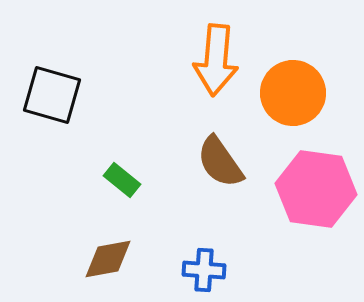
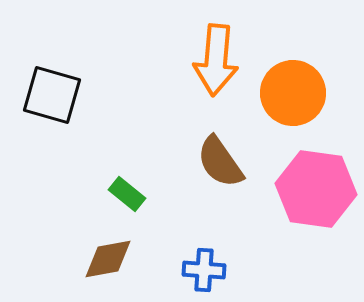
green rectangle: moved 5 px right, 14 px down
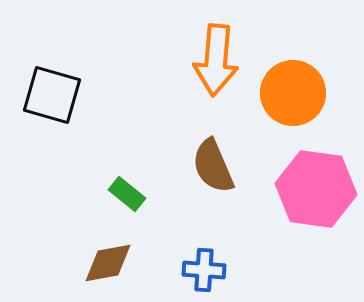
brown semicircle: moved 7 px left, 4 px down; rotated 12 degrees clockwise
brown diamond: moved 4 px down
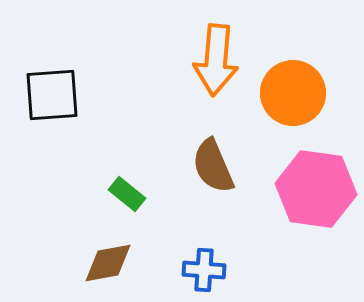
black square: rotated 20 degrees counterclockwise
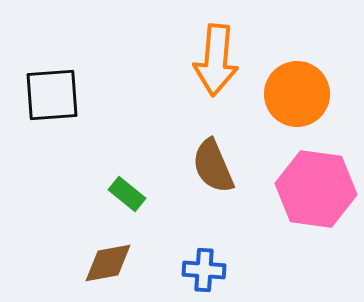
orange circle: moved 4 px right, 1 px down
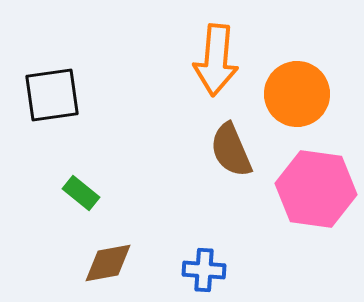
black square: rotated 4 degrees counterclockwise
brown semicircle: moved 18 px right, 16 px up
green rectangle: moved 46 px left, 1 px up
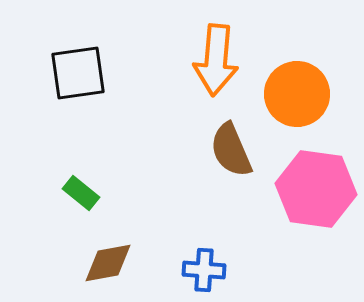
black square: moved 26 px right, 22 px up
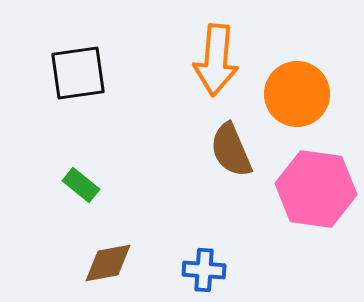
green rectangle: moved 8 px up
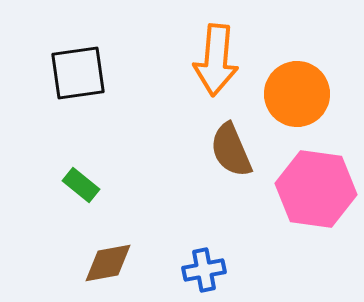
blue cross: rotated 15 degrees counterclockwise
